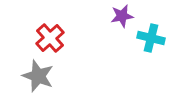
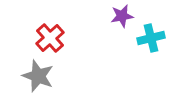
cyan cross: rotated 28 degrees counterclockwise
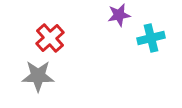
purple star: moved 3 px left, 1 px up
gray star: rotated 20 degrees counterclockwise
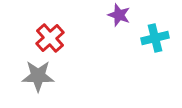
purple star: rotated 30 degrees clockwise
cyan cross: moved 4 px right
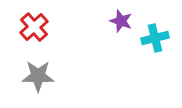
purple star: moved 2 px right, 6 px down
red cross: moved 16 px left, 11 px up
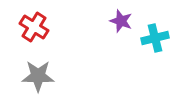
red cross: rotated 16 degrees counterclockwise
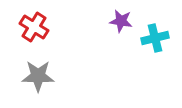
purple star: rotated 10 degrees counterclockwise
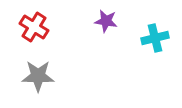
purple star: moved 15 px left
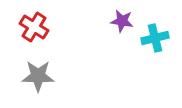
purple star: moved 16 px right
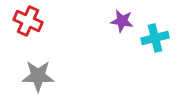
red cross: moved 6 px left, 6 px up; rotated 8 degrees counterclockwise
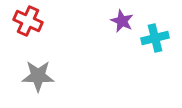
purple star: rotated 15 degrees clockwise
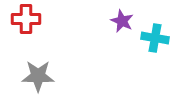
red cross: moved 2 px left, 2 px up; rotated 24 degrees counterclockwise
cyan cross: rotated 24 degrees clockwise
